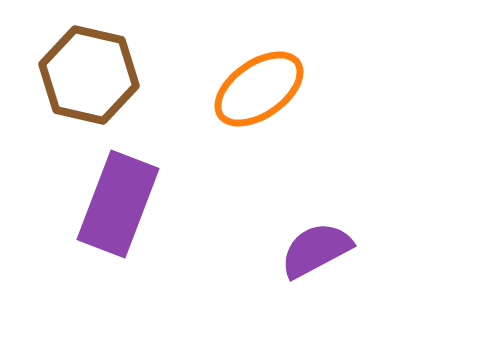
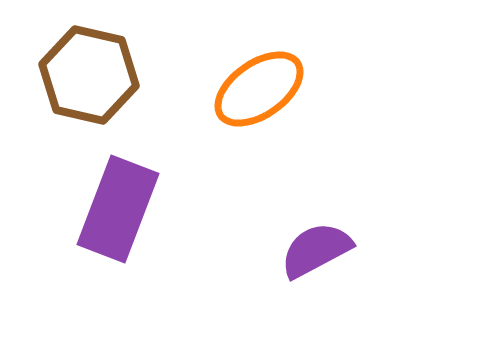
purple rectangle: moved 5 px down
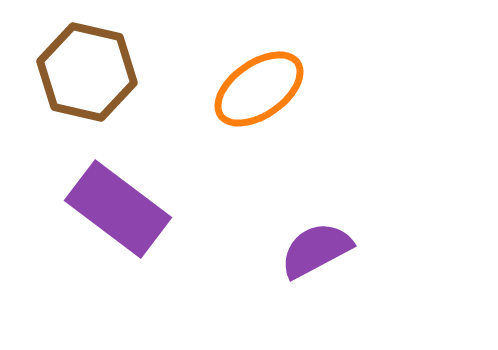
brown hexagon: moved 2 px left, 3 px up
purple rectangle: rotated 74 degrees counterclockwise
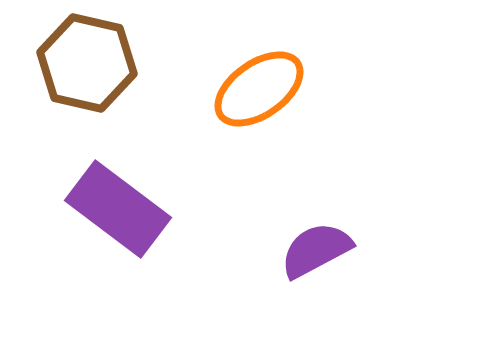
brown hexagon: moved 9 px up
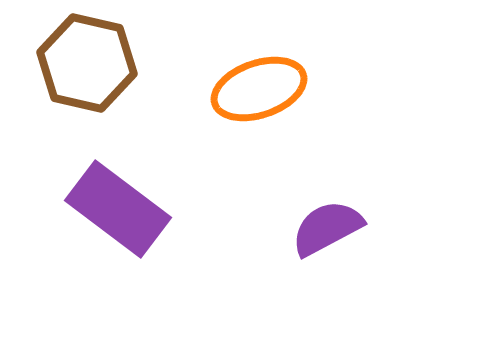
orange ellipse: rotated 16 degrees clockwise
purple semicircle: moved 11 px right, 22 px up
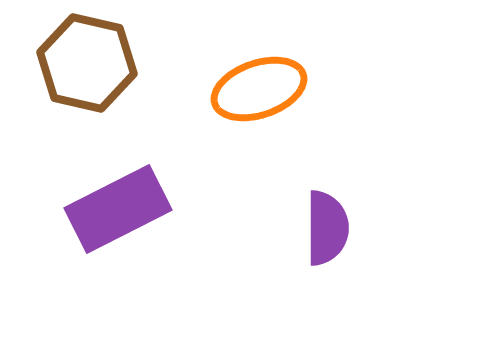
purple rectangle: rotated 64 degrees counterclockwise
purple semicircle: rotated 118 degrees clockwise
